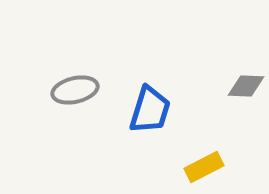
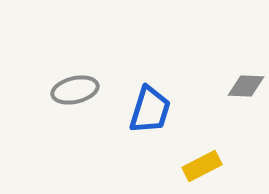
yellow rectangle: moved 2 px left, 1 px up
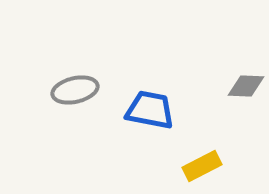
blue trapezoid: rotated 96 degrees counterclockwise
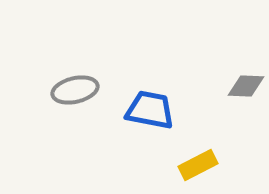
yellow rectangle: moved 4 px left, 1 px up
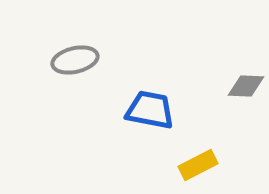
gray ellipse: moved 30 px up
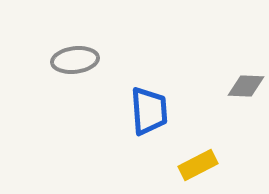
gray ellipse: rotated 6 degrees clockwise
blue trapezoid: moved 1 px left, 1 px down; rotated 75 degrees clockwise
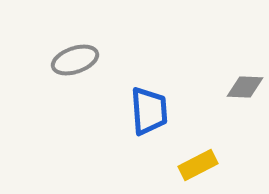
gray ellipse: rotated 12 degrees counterclockwise
gray diamond: moved 1 px left, 1 px down
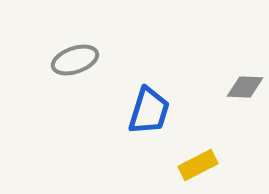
blue trapezoid: rotated 21 degrees clockwise
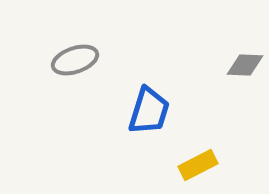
gray diamond: moved 22 px up
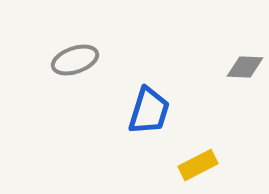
gray diamond: moved 2 px down
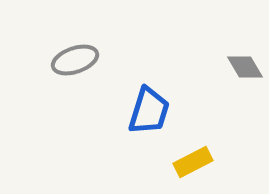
gray diamond: rotated 57 degrees clockwise
yellow rectangle: moved 5 px left, 3 px up
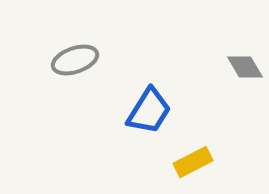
blue trapezoid: rotated 15 degrees clockwise
